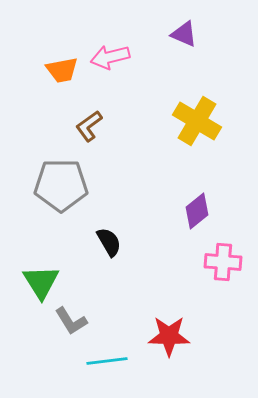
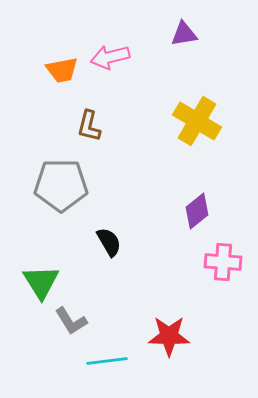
purple triangle: rotated 32 degrees counterclockwise
brown L-shape: rotated 40 degrees counterclockwise
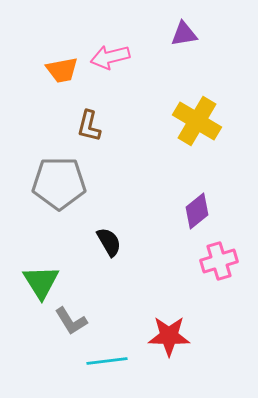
gray pentagon: moved 2 px left, 2 px up
pink cross: moved 4 px left, 1 px up; rotated 21 degrees counterclockwise
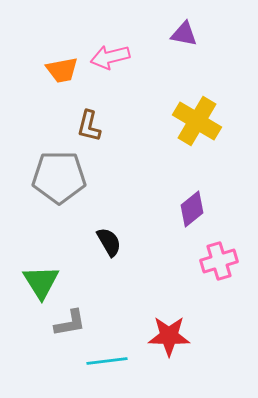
purple triangle: rotated 20 degrees clockwise
gray pentagon: moved 6 px up
purple diamond: moved 5 px left, 2 px up
gray L-shape: moved 1 px left, 2 px down; rotated 68 degrees counterclockwise
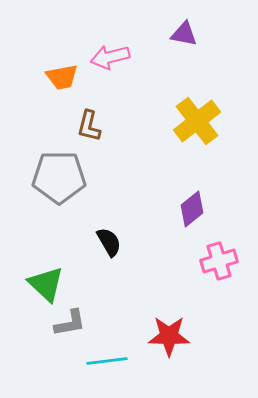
orange trapezoid: moved 7 px down
yellow cross: rotated 21 degrees clockwise
green triangle: moved 5 px right, 2 px down; rotated 15 degrees counterclockwise
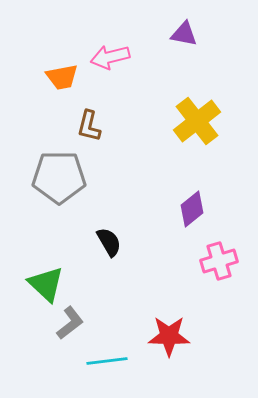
gray L-shape: rotated 28 degrees counterclockwise
